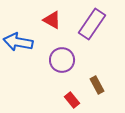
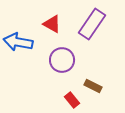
red triangle: moved 4 px down
brown rectangle: moved 4 px left, 1 px down; rotated 36 degrees counterclockwise
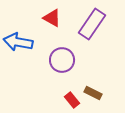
red triangle: moved 6 px up
brown rectangle: moved 7 px down
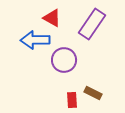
blue arrow: moved 17 px right, 2 px up; rotated 12 degrees counterclockwise
purple circle: moved 2 px right
red rectangle: rotated 35 degrees clockwise
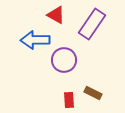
red triangle: moved 4 px right, 3 px up
red rectangle: moved 3 px left
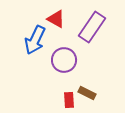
red triangle: moved 4 px down
purple rectangle: moved 3 px down
blue arrow: rotated 64 degrees counterclockwise
brown rectangle: moved 6 px left
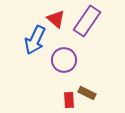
red triangle: rotated 12 degrees clockwise
purple rectangle: moved 5 px left, 6 px up
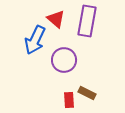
purple rectangle: rotated 24 degrees counterclockwise
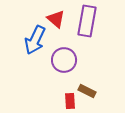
brown rectangle: moved 2 px up
red rectangle: moved 1 px right, 1 px down
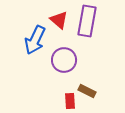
red triangle: moved 3 px right, 1 px down
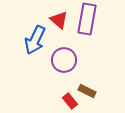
purple rectangle: moved 2 px up
red rectangle: rotated 35 degrees counterclockwise
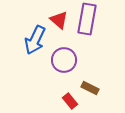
brown rectangle: moved 3 px right, 3 px up
